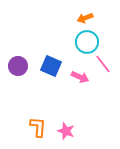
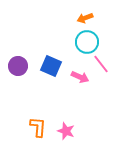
pink line: moved 2 px left
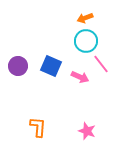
cyan circle: moved 1 px left, 1 px up
pink star: moved 21 px right
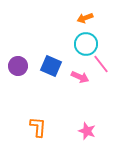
cyan circle: moved 3 px down
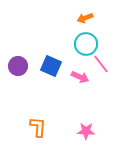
pink star: moved 1 px left; rotated 18 degrees counterclockwise
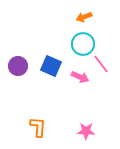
orange arrow: moved 1 px left, 1 px up
cyan circle: moved 3 px left
